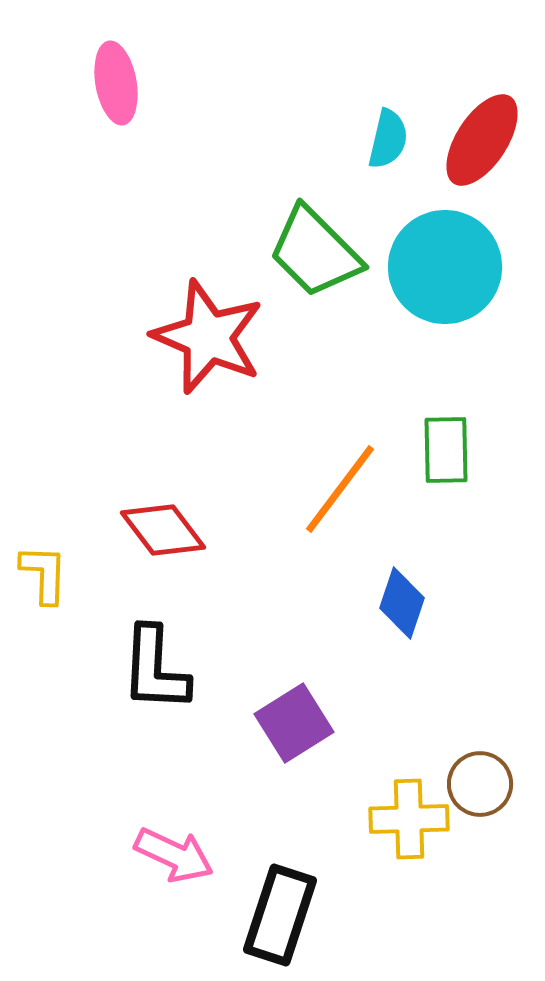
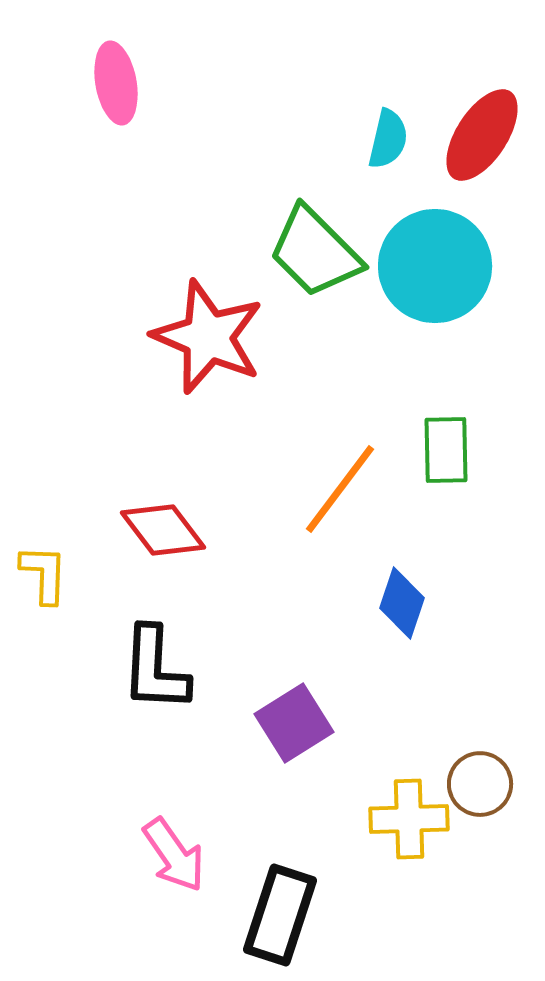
red ellipse: moved 5 px up
cyan circle: moved 10 px left, 1 px up
pink arrow: rotated 30 degrees clockwise
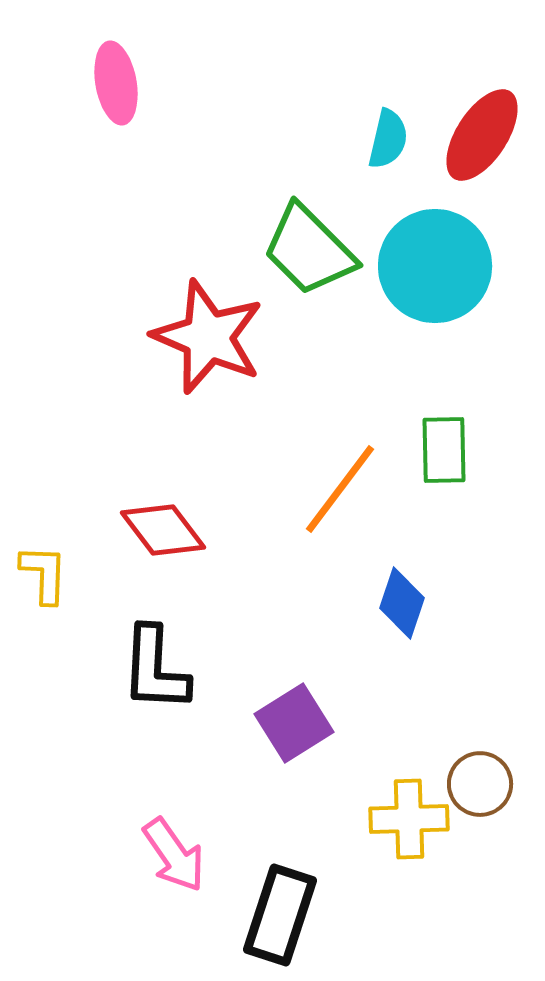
green trapezoid: moved 6 px left, 2 px up
green rectangle: moved 2 px left
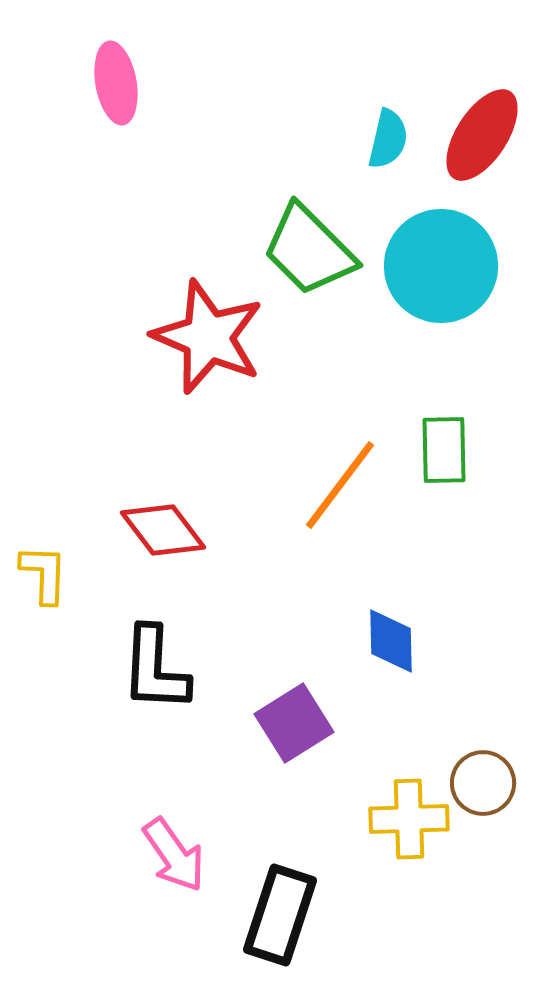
cyan circle: moved 6 px right
orange line: moved 4 px up
blue diamond: moved 11 px left, 38 px down; rotated 20 degrees counterclockwise
brown circle: moved 3 px right, 1 px up
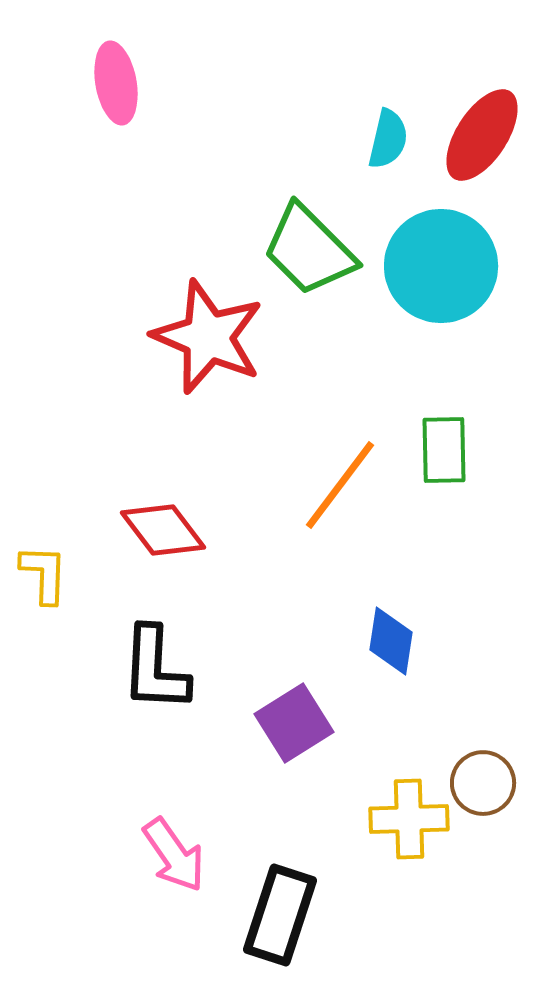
blue diamond: rotated 10 degrees clockwise
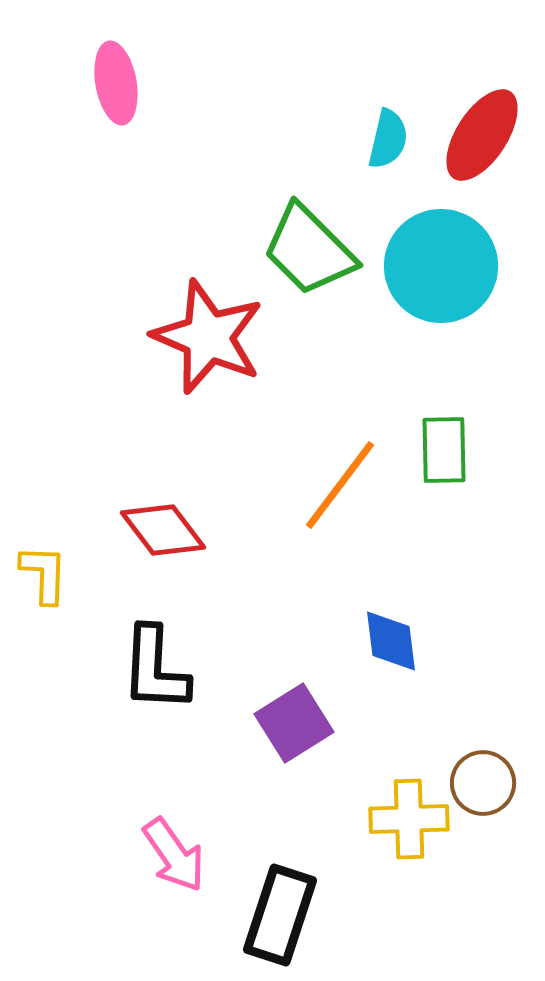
blue diamond: rotated 16 degrees counterclockwise
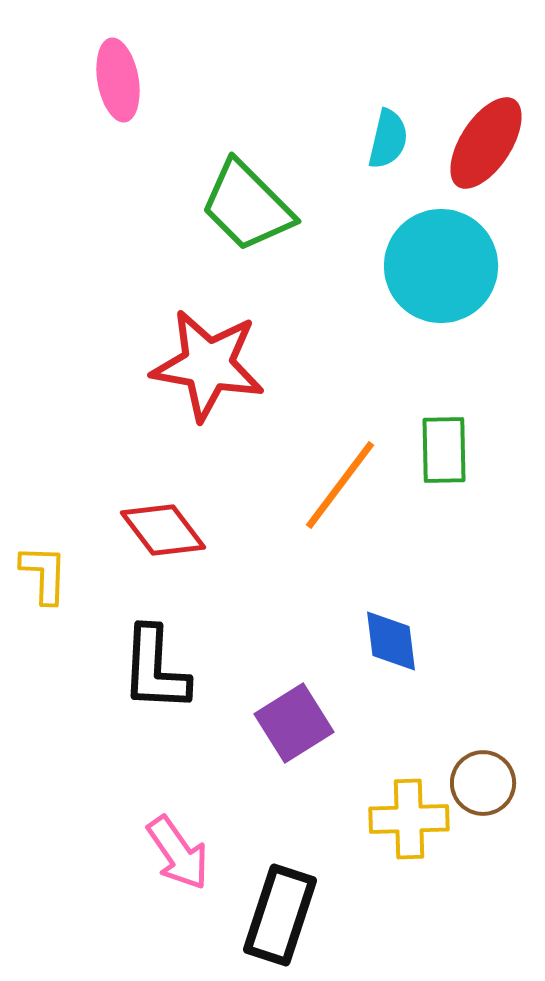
pink ellipse: moved 2 px right, 3 px up
red ellipse: moved 4 px right, 8 px down
green trapezoid: moved 62 px left, 44 px up
red star: moved 28 px down; rotated 13 degrees counterclockwise
pink arrow: moved 4 px right, 2 px up
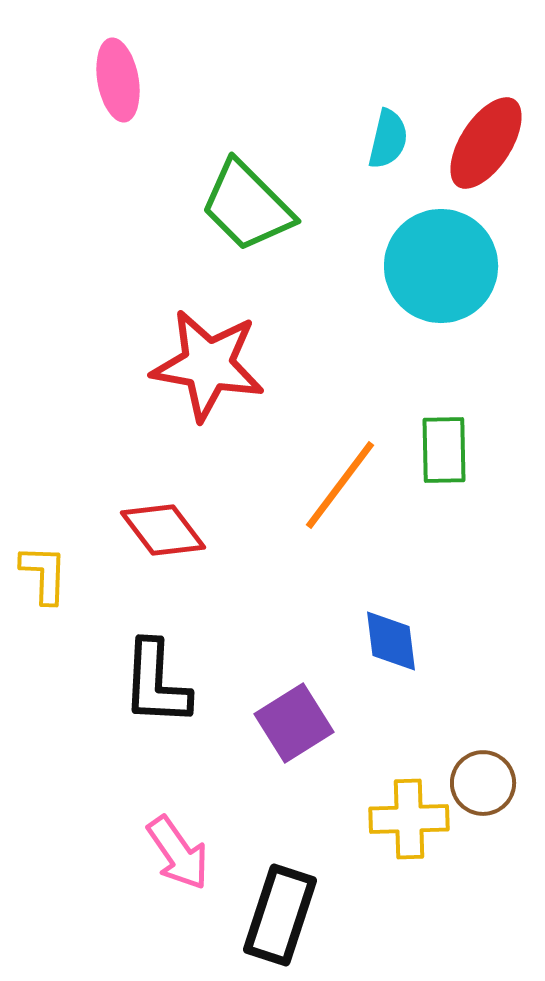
black L-shape: moved 1 px right, 14 px down
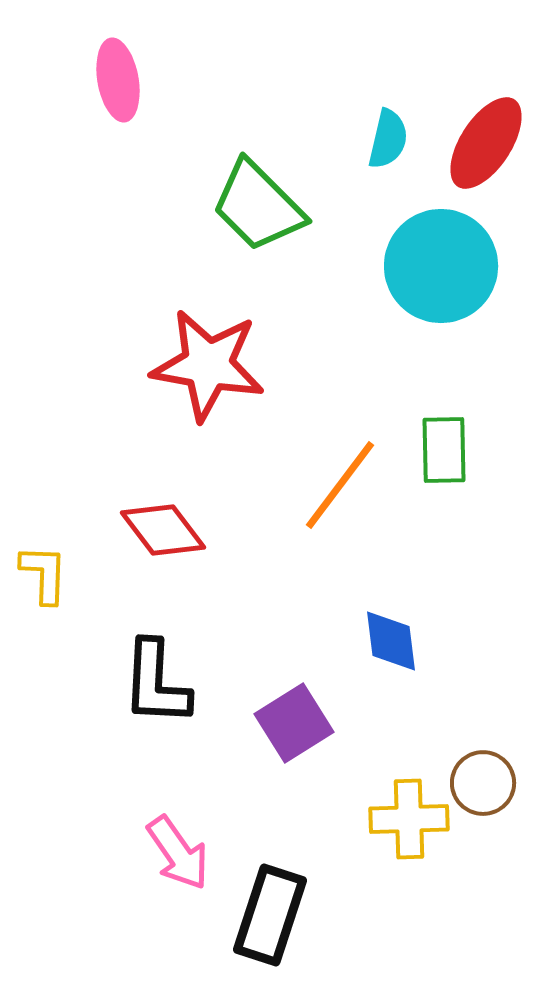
green trapezoid: moved 11 px right
black rectangle: moved 10 px left
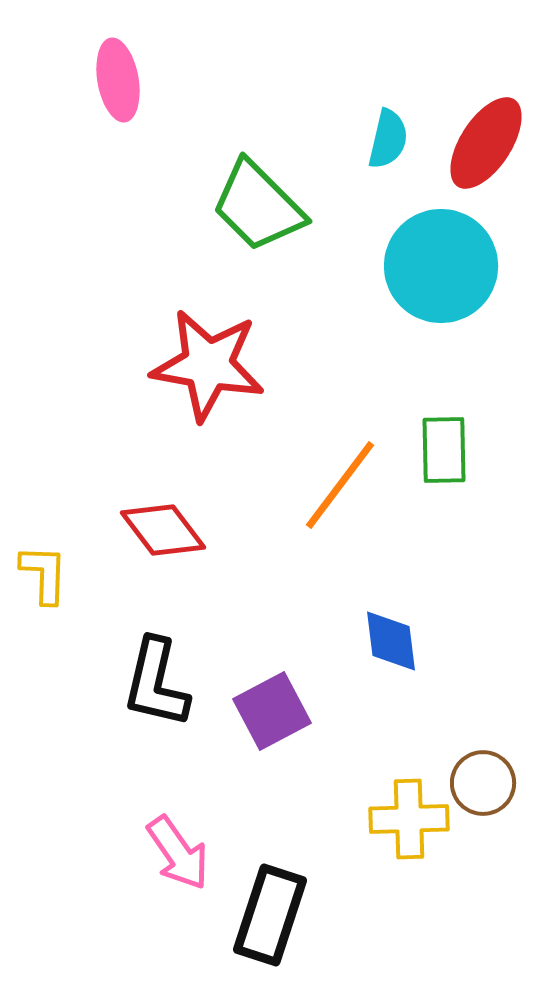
black L-shape: rotated 10 degrees clockwise
purple square: moved 22 px left, 12 px up; rotated 4 degrees clockwise
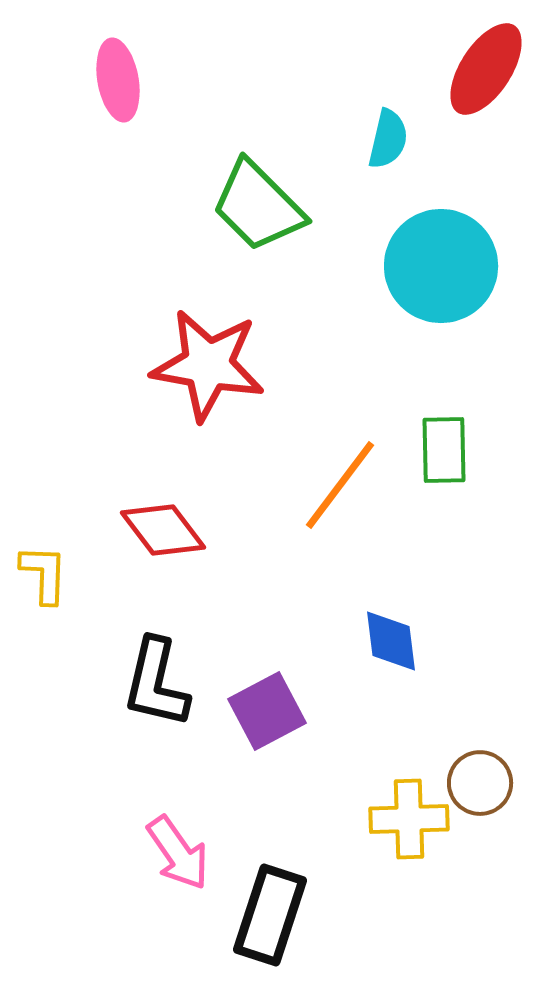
red ellipse: moved 74 px up
purple square: moved 5 px left
brown circle: moved 3 px left
